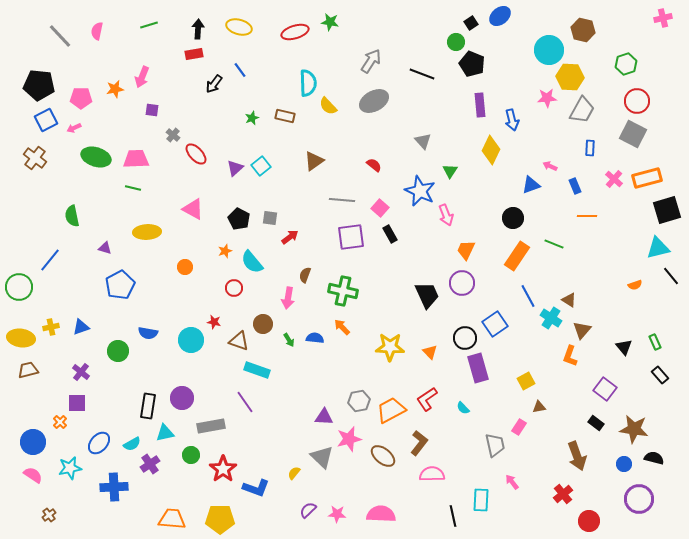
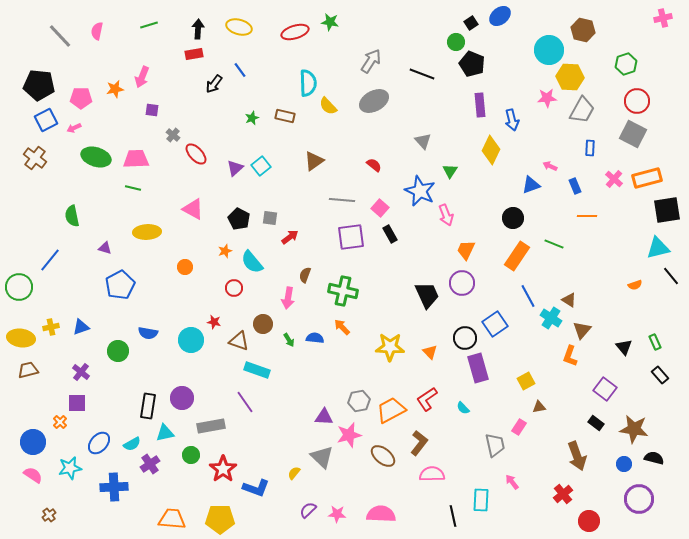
black square at (667, 210): rotated 8 degrees clockwise
pink star at (349, 439): moved 4 px up
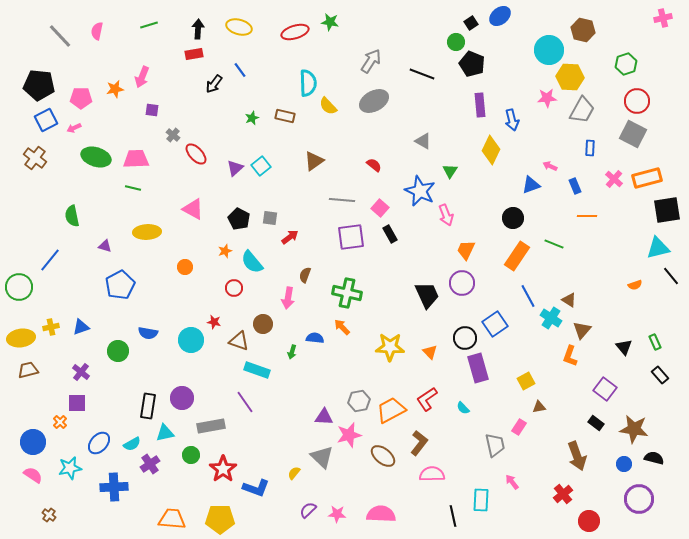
gray triangle at (423, 141): rotated 18 degrees counterclockwise
purple triangle at (105, 248): moved 2 px up
green cross at (343, 291): moved 4 px right, 2 px down
yellow ellipse at (21, 338): rotated 16 degrees counterclockwise
green arrow at (289, 340): moved 3 px right, 12 px down; rotated 48 degrees clockwise
brown cross at (49, 515): rotated 16 degrees counterclockwise
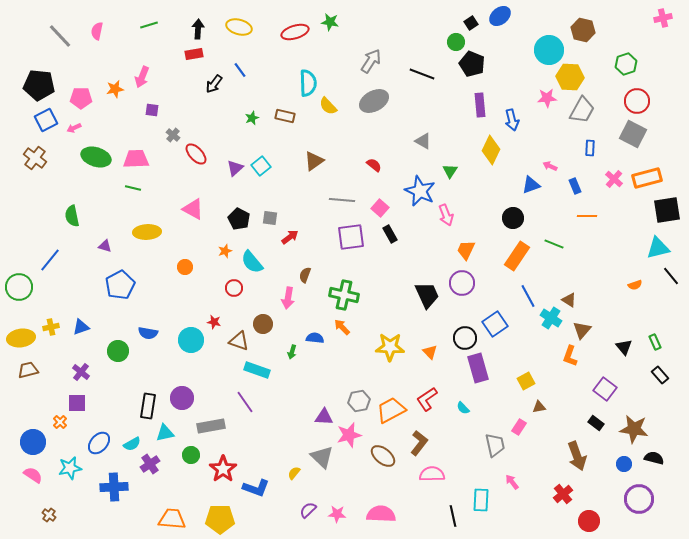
green cross at (347, 293): moved 3 px left, 2 px down
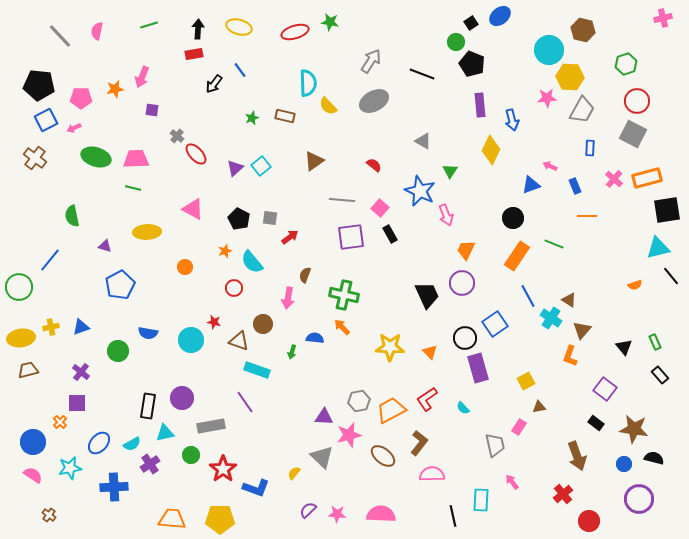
gray cross at (173, 135): moved 4 px right, 1 px down
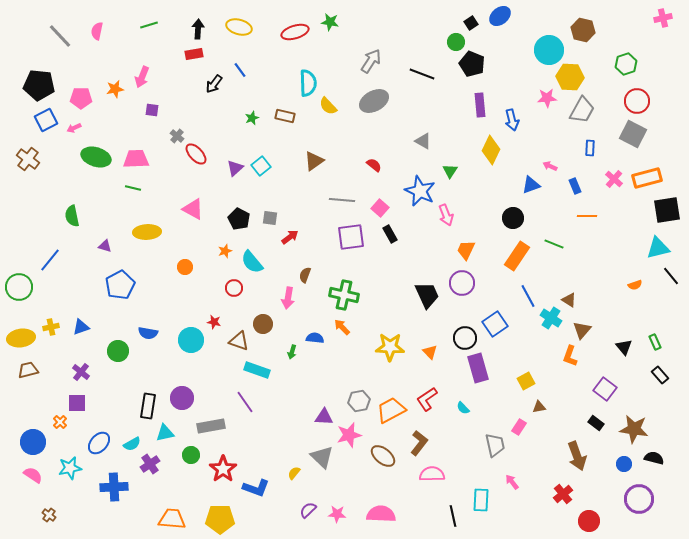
brown cross at (35, 158): moved 7 px left, 1 px down
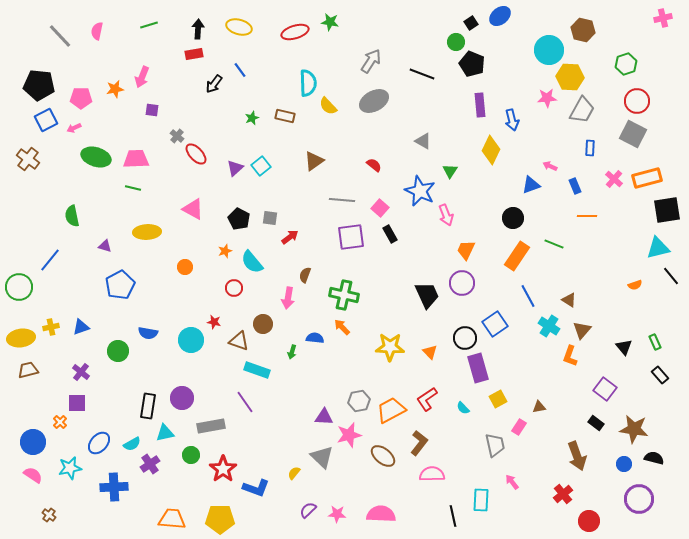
cyan cross at (551, 318): moved 2 px left, 8 px down
yellow square at (526, 381): moved 28 px left, 18 px down
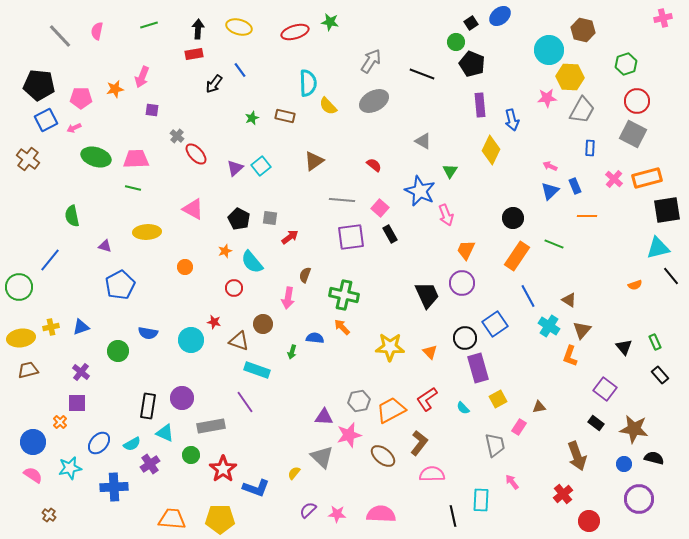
blue triangle at (531, 185): moved 19 px right, 6 px down; rotated 24 degrees counterclockwise
cyan triangle at (165, 433): rotated 36 degrees clockwise
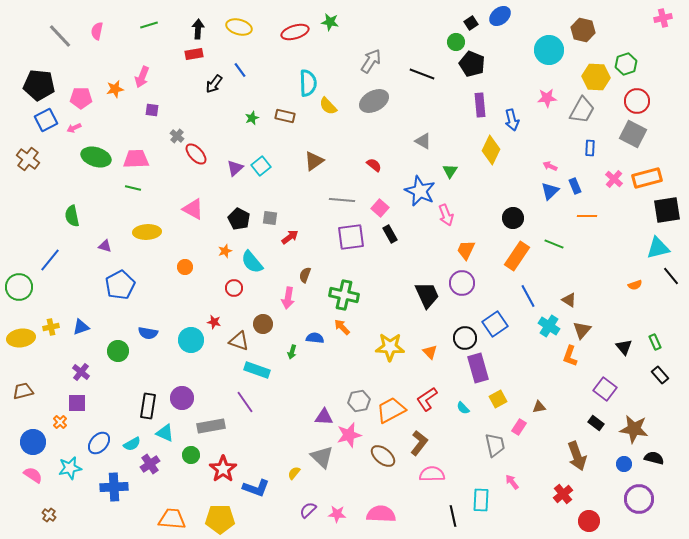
yellow hexagon at (570, 77): moved 26 px right
brown trapezoid at (28, 370): moved 5 px left, 21 px down
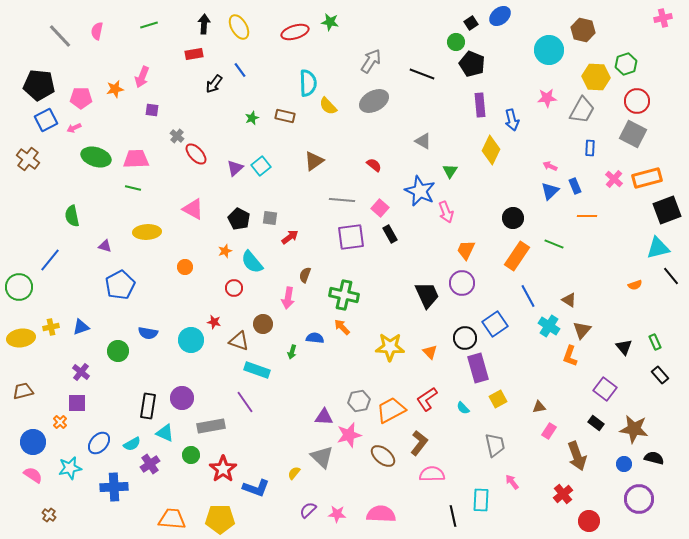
yellow ellipse at (239, 27): rotated 45 degrees clockwise
black arrow at (198, 29): moved 6 px right, 5 px up
black square at (667, 210): rotated 12 degrees counterclockwise
pink arrow at (446, 215): moved 3 px up
pink rectangle at (519, 427): moved 30 px right, 4 px down
